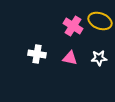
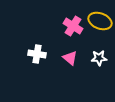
pink triangle: rotated 28 degrees clockwise
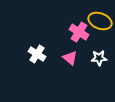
pink cross: moved 6 px right, 6 px down
white cross: rotated 24 degrees clockwise
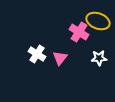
yellow ellipse: moved 2 px left
pink triangle: moved 10 px left; rotated 28 degrees clockwise
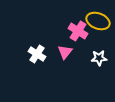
pink cross: moved 1 px left, 1 px up
pink triangle: moved 5 px right, 6 px up
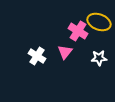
yellow ellipse: moved 1 px right, 1 px down
white cross: moved 2 px down
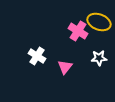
pink triangle: moved 15 px down
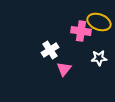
pink cross: moved 3 px right; rotated 24 degrees counterclockwise
white cross: moved 13 px right, 6 px up; rotated 24 degrees clockwise
pink triangle: moved 1 px left, 2 px down
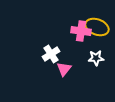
yellow ellipse: moved 2 px left, 5 px down
white cross: moved 1 px right, 4 px down
white star: moved 3 px left
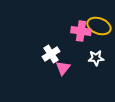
yellow ellipse: moved 2 px right, 1 px up
pink triangle: moved 1 px left, 1 px up
